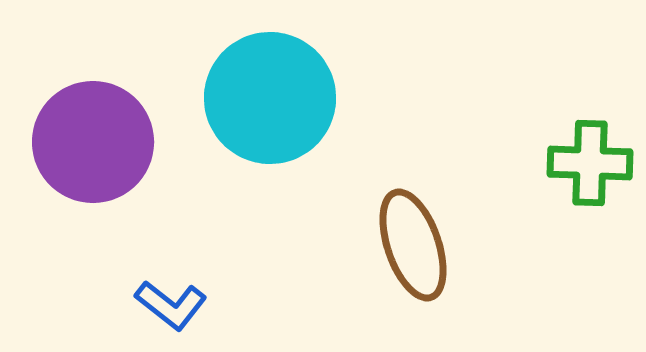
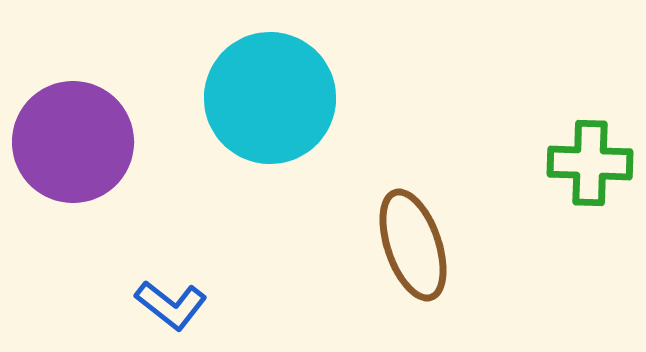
purple circle: moved 20 px left
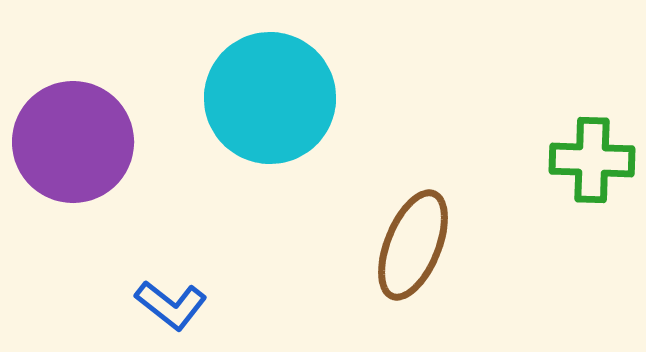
green cross: moved 2 px right, 3 px up
brown ellipse: rotated 41 degrees clockwise
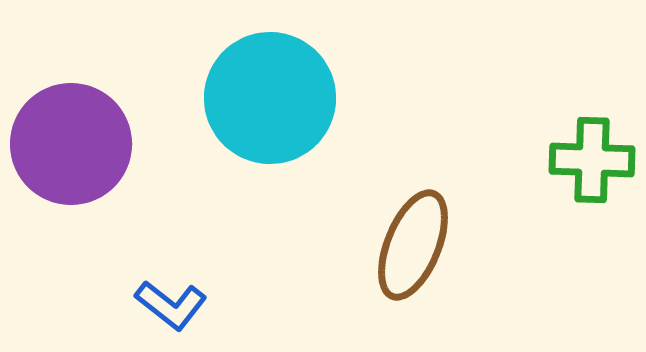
purple circle: moved 2 px left, 2 px down
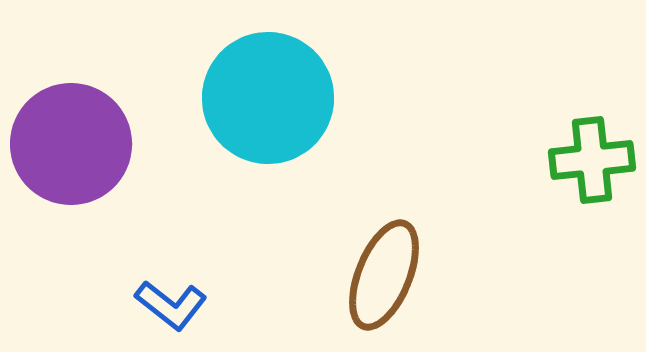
cyan circle: moved 2 px left
green cross: rotated 8 degrees counterclockwise
brown ellipse: moved 29 px left, 30 px down
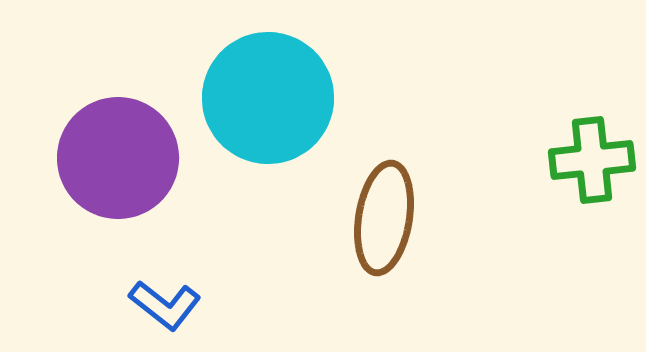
purple circle: moved 47 px right, 14 px down
brown ellipse: moved 57 px up; rotated 13 degrees counterclockwise
blue L-shape: moved 6 px left
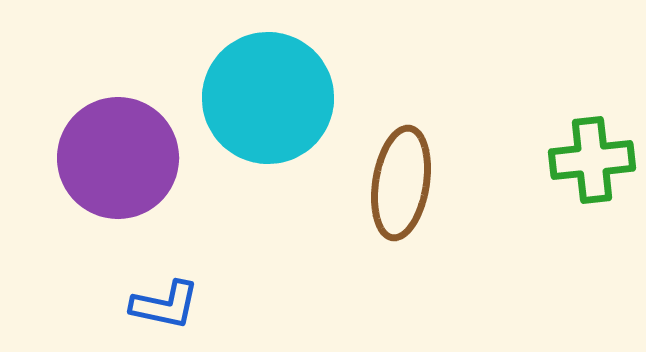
brown ellipse: moved 17 px right, 35 px up
blue L-shape: rotated 26 degrees counterclockwise
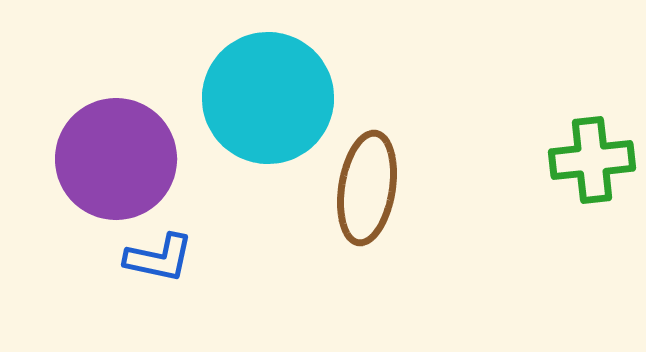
purple circle: moved 2 px left, 1 px down
brown ellipse: moved 34 px left, 5 px down
blue L-shape: moved 6 px left, 47 px up
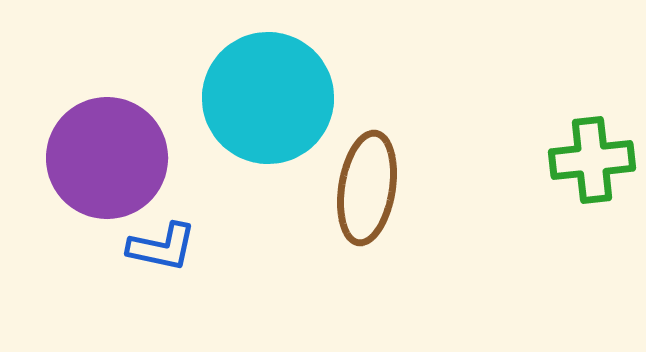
purple circle: moved 9 px left, 1 px up
blue L-shape: moved 3 px right, 11 px up
